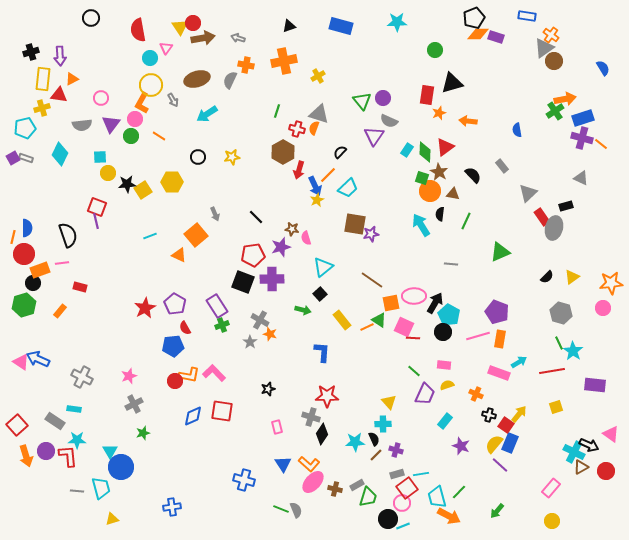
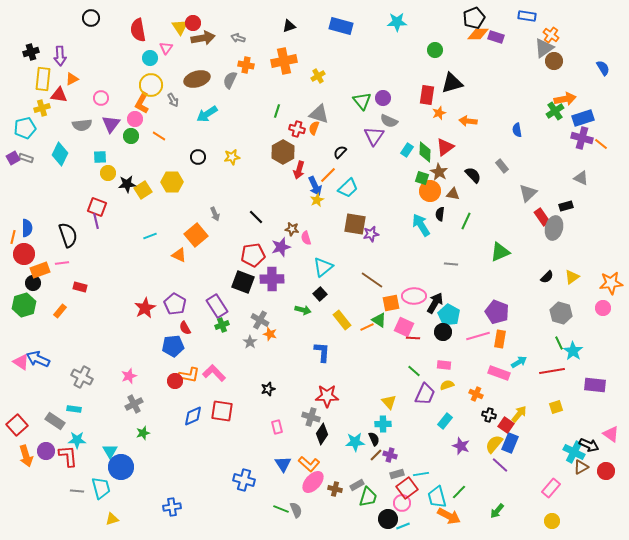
purple cross at (396, 450): moved 6 px left, 5 px down
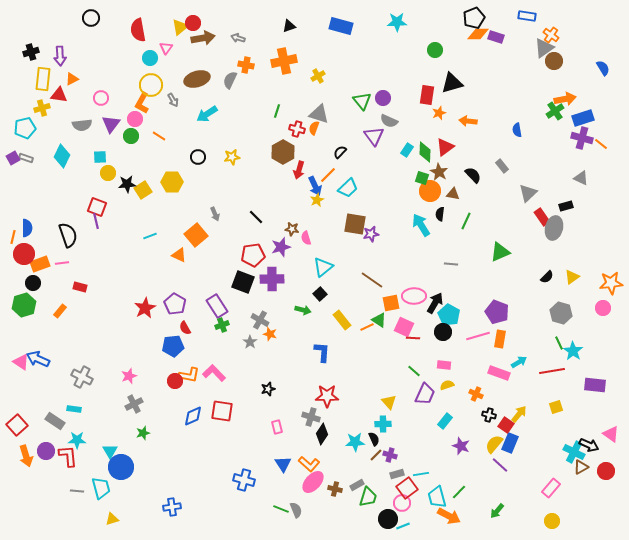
yellow triangle at (180, 27): rotated 24 degrees clockwise
purple triangle at (374, 136): rotated 10 degrees counterclockwise
cyan diamond at (60, 154): moved 2 px right, 2 px down
orange rectangle at (40, 270): moved 6 px up
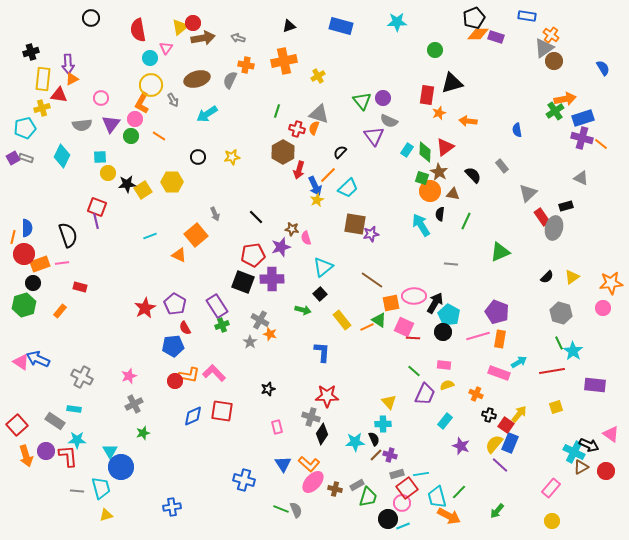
purple arrow at (60, 56): moved 8 px right, 8 px down
yellow triangle at (112, 519): moved 6 px left, 4 px up
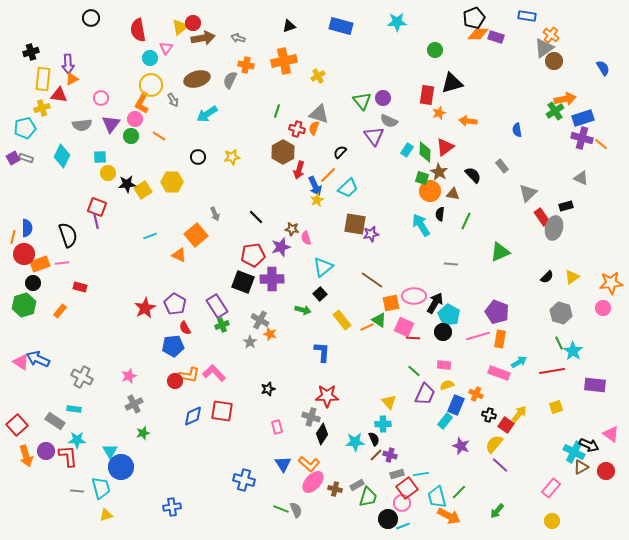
blue rectangle at (510, 443): moved 54 px left, 38 px up
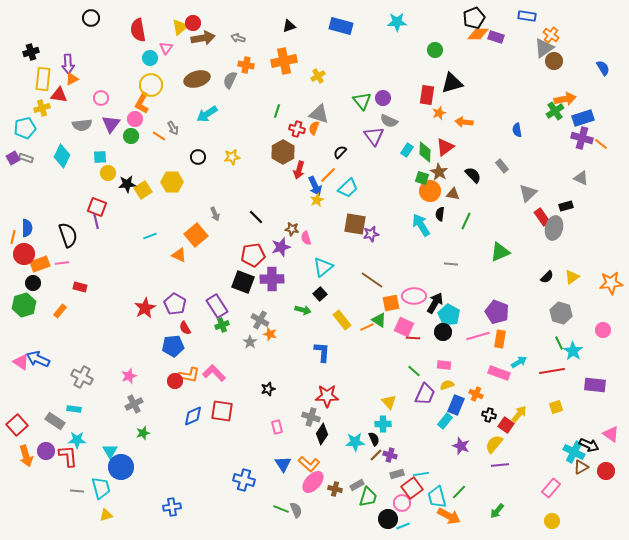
gray arrow at (173, 100): moved 28 px down
orange arrow at (468, 121): moved 4 px left, 1 px down
pink circle at (603, 308): moved 22 px down
purple line at (500, 465): rotated 48 degrees counterclockwise
red square at (407, 488): moved 5 px right
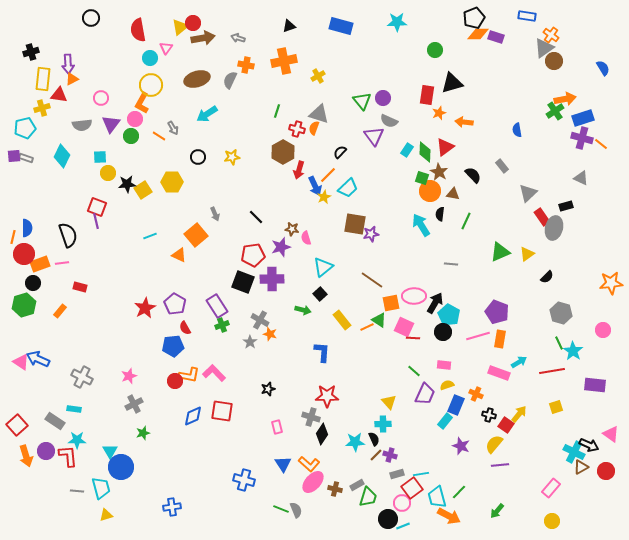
purple square at (13, 158): moved 1 px right, 2 px up; rotated 24 degrees clockwise
yellow star at (317, 200): moved 7 px right, 3 px up
yellow triangle at (572, 277): moved 45 px left, 23 px up
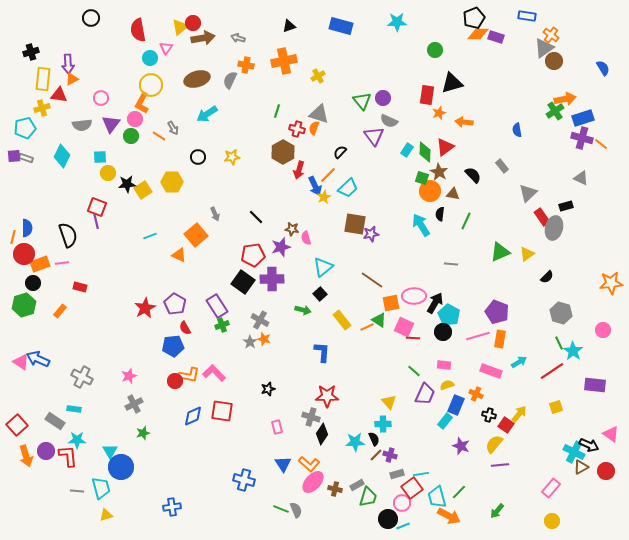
black square at (243, 282): rotated 15 degrees clockwise
orange star at (270, 334): moved 6 px left, 5 px down
red line at (552, 371): rotated 25 degrees counterclockwise
pink rectangle at (499, 373): moved 8 px left, 2 px up
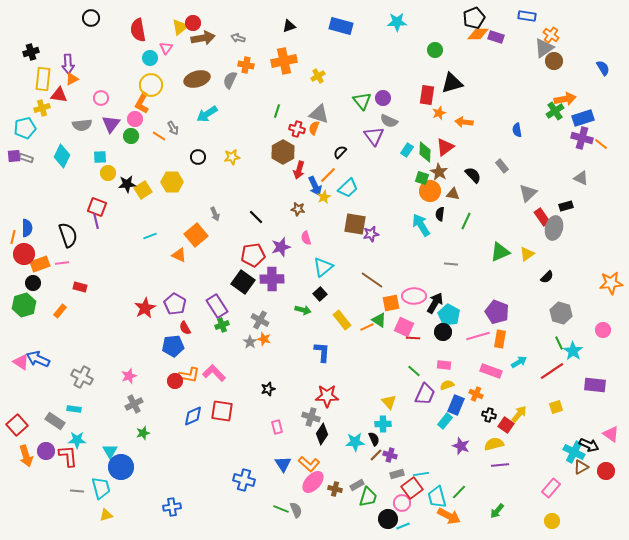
brown star at (292, 229): moved 6 px right, 20 px up
yellow semicircle at (494, 444): rotated 36 degrees clockwise
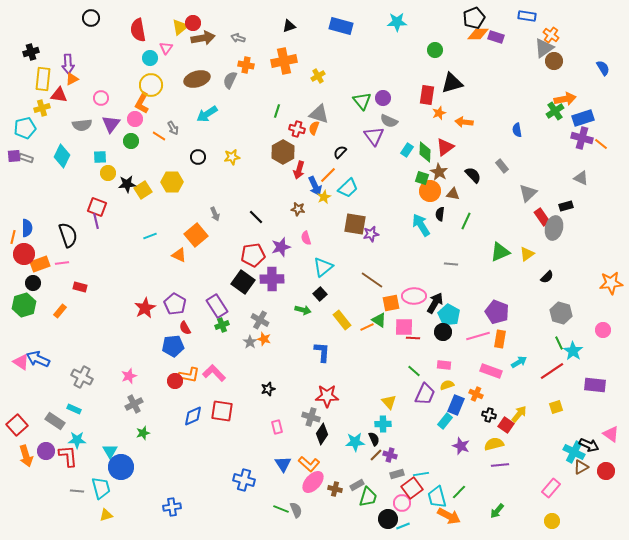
green circle at (131, 136): moved 5 px down
pink square at (404, 327): rotated 24 degrees counterclockwise
cyan rectangle at (74, 409): rotated 16 degrees clockwise
